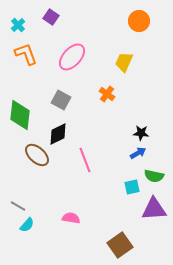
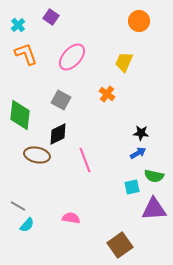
brown ellipse: rotated 30 degrees counterclockwise
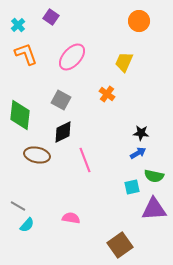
black diamond: moved 5 px right, 2 px up
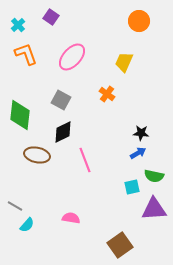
gray line: moved 3 px left
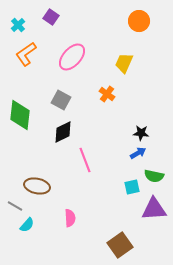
orange L-shape: rotated 105 degrees counterclockwise
yellow trapezoid: moved 1 px down
brown ellipse: moved 31 px down
pink semicircle: moved 1 px left; rotated 78 degrees clockwise
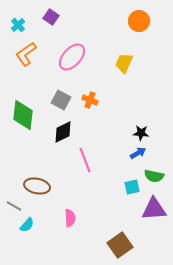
orange cross: moved 17 px left, 6 px down; rotated 14 degrees counterclockwise
green diamond: moved 3 px right
gray line: moved 1 px left
